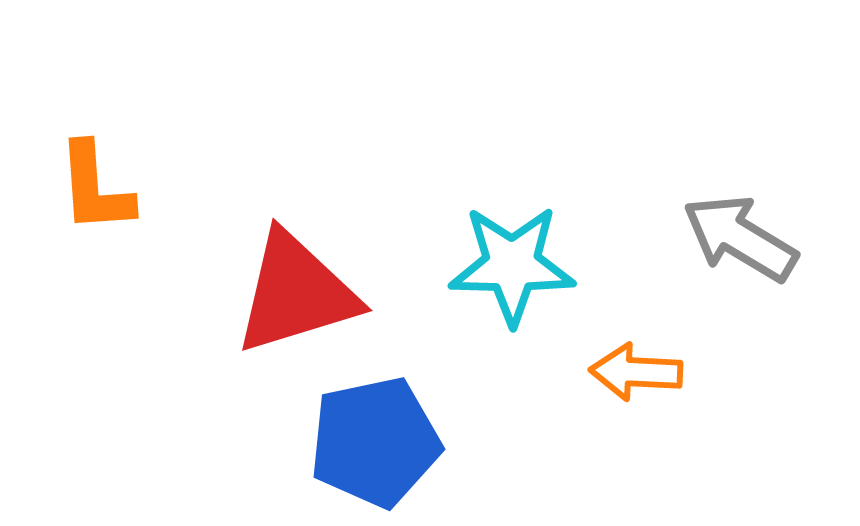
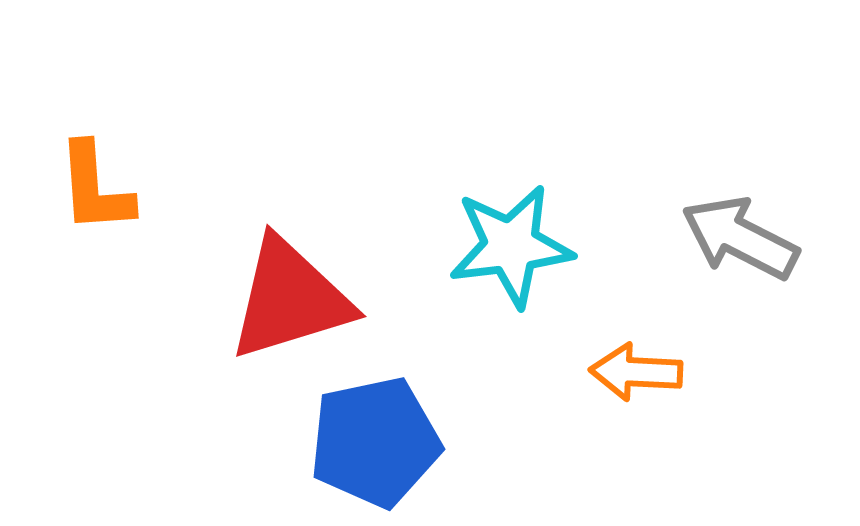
gray arrow: rotated 4 degrees counterclockwise
cyan star: moved 1 px left, 19 px up; rotated 8 degrees counterclockwise
red triangle: moved 6 px left, 6 px down
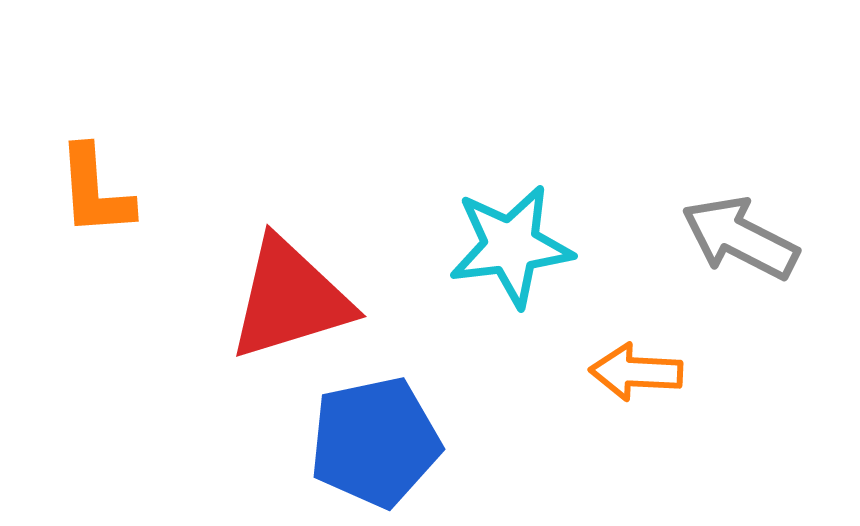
orange L-shape: moved 3 px down
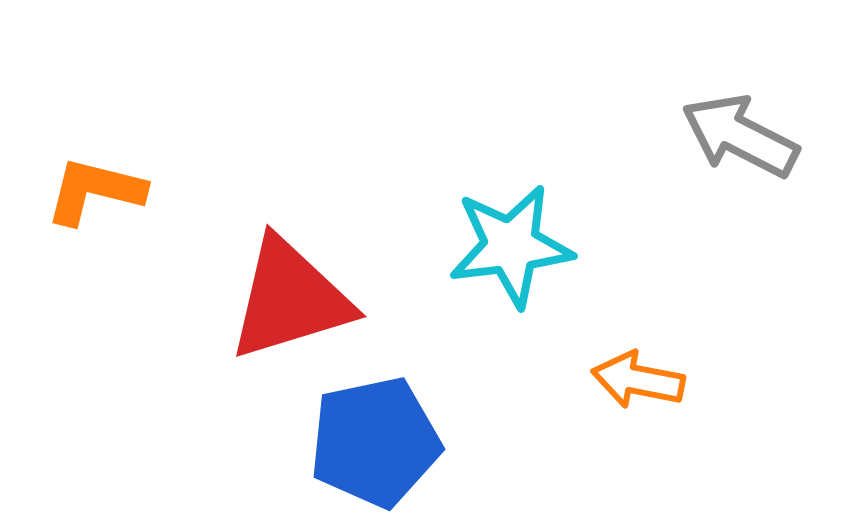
orange L-shape: rotated 108 degrees clockwise
gray arrow: moved 102 px up
orange arrow: moved 2 px right, 8 px down; rotated 8 degrees clockwise
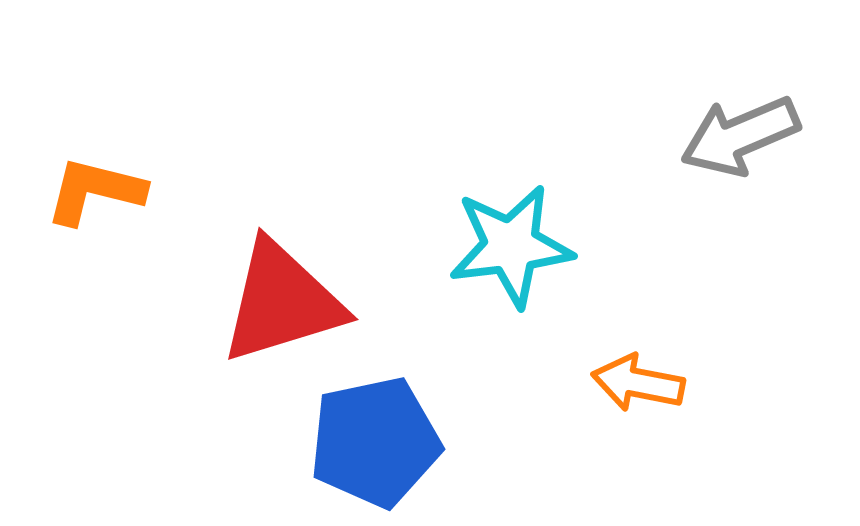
gray arrow: rotated 50 degrees counterclockwise
red triangle: moved 8 px left, 3 px down
orange arrow: moved 3 px down
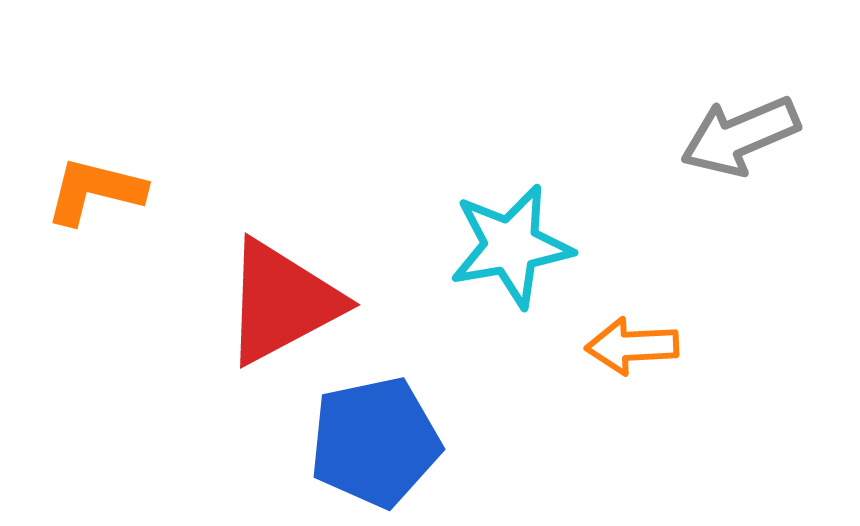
cyan star: rotated 3 degrees counterclockwise
red triangle: rotated 11 degrees counterclockwise
orange arrow: moved 6 px left, 37 px up; rotated 14 degrees counterclockwise
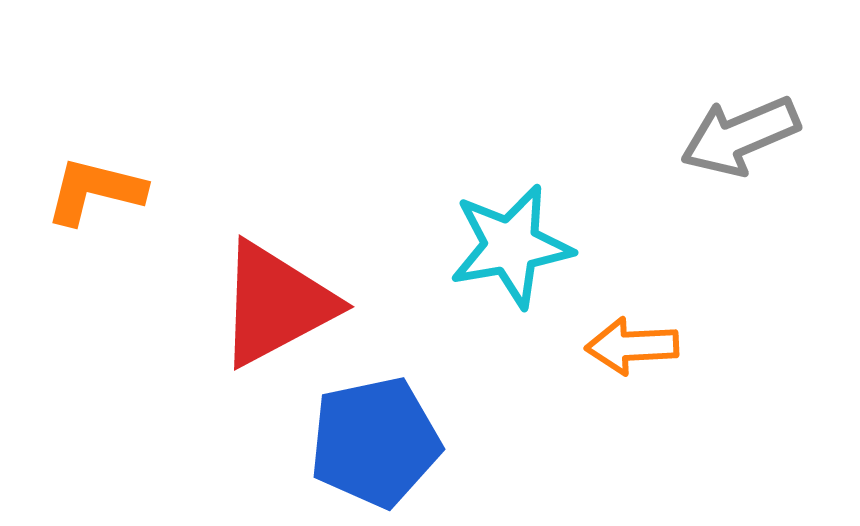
red triangle: moved 6 px left, 2 px down
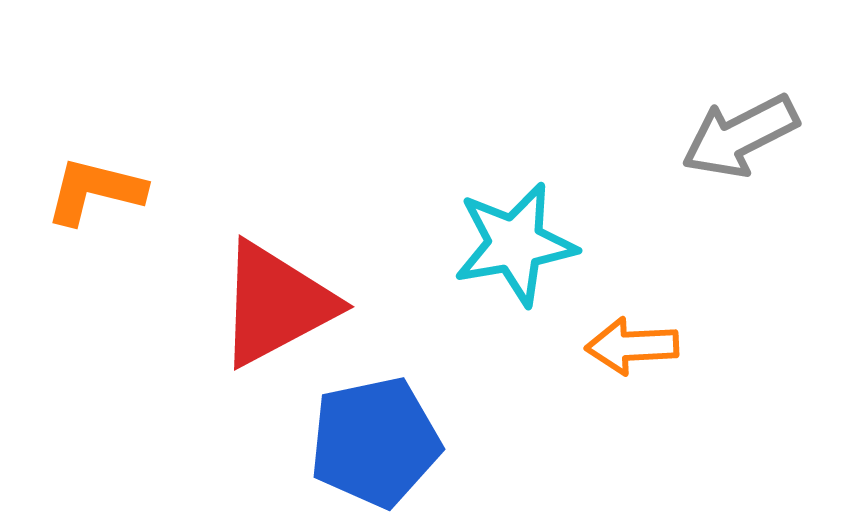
gray arrow: rotated 4 degrees counterclockwise
cyan star: moved 4 px right, 2 px up
